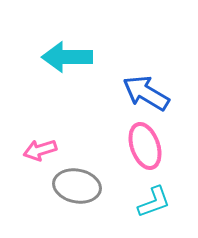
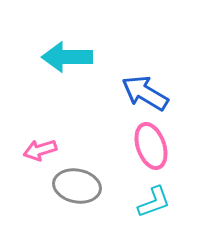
blue arrow: moved 1 px left
pink ellipse: moved 6 px right
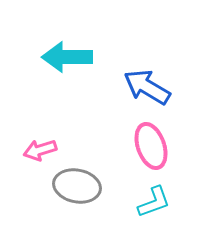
blue arrow: moved 2 px right, 6 px up
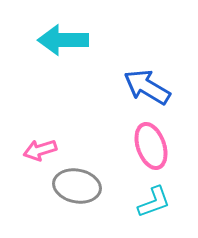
cyan arrow: moved 4 px left, 17 px up
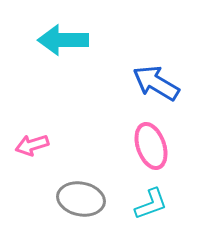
blue arrow: moved 9 px right, 4 px up
pink arrow: moved 8 px left, 5 px up
gray ellipse: moved 4 px right, 13 px down
cyan L-shape: moved 3 px left, 2 px down
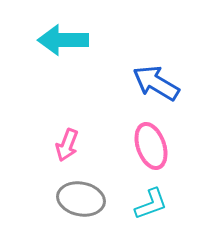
pink arrow: moved 35 px right; rotated 52 degrees counterclockwise
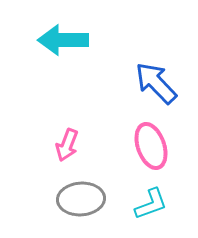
blue arrow: rotated 15 degrees clockwise
gray ellipse: rotated 15 degrees counterclockwise
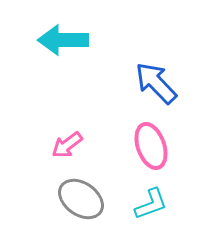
pink arrow: rotated 32 degrees clockwise
gray ellipse: rotated 39 degrees clockwise
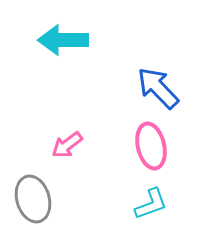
blue arrow: moved 2 px right, 5 px down
pink ellipse: rotated 6 degrees clockwise
gray ellipse: moved 48 px left; rotated 39 degrees clockwise
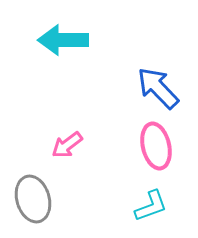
pink ellipse: moved 5 px right
cyan L-shape: moved 2 px down
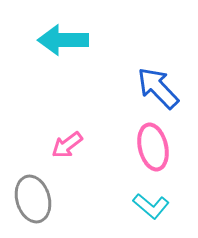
pink ellipse: moved 3 px left, 1 px down
cyan L-shape: rotated 60 degrees clockwise
